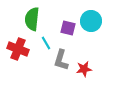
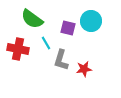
green semicircle: rotated 60 degrees counterclockwise
red cross: rotated 10 degrees counterclockwise
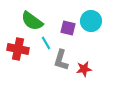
green semicircle: moved 2 px down
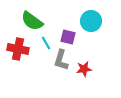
purple square: moved 9 px down
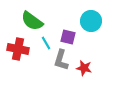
red star: moved 1 px up; rotated 21 degrees clockwise
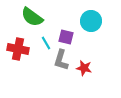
green semicircle: moved 4 px up
purple square: moved 2 px left
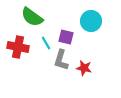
red cross: moved 2 px up
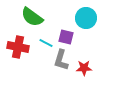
cyan circle: moved 5 px left, 3 px up
cyan line: rotated 32 degrees counterclockwise
red star: rotated 14 degrees counterclockwise
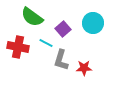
cyan circle: moved 7 px right, 5 px down
purple square: moved 3 px left, 8 px up; rotated 35 degrees clockwise
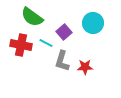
purple square: moved 1 px right, 3 px down
red cross: moved 3 px right, 2 px up
gray L-shape: moved 1 px right, 1 px down
red star: moved 1 px right, 1 px up
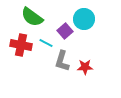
cyan circle: moved 9 px left, 4 px up
purple square: moved 1 px right, 1 px up
